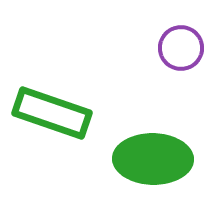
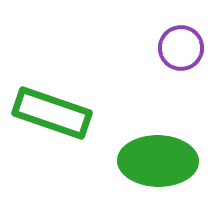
green ellipse: moved 5 px right, 2 px down
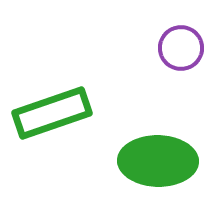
green rectangle: rotated 38 degrees counterclockwise
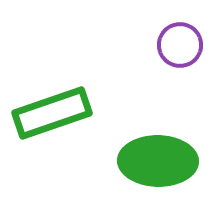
purple circle: moved 1 px left, 3 px up
